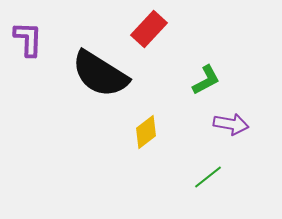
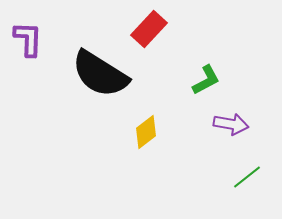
green line: moved 39 px right
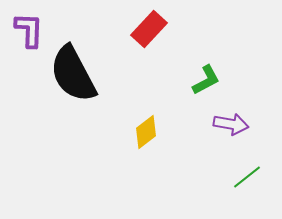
purple L-shape: moved 1 px right, 9 px up
black semicircle: moved 27 px left; rotated 30 degrees clockwise
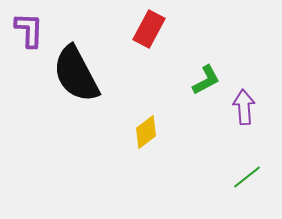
red rectangle: rotated 15 degrees counterclockwise
black semicircle: moved 3 px right
purple arrow: moved 13 px right, 17 px up; rotated 104 degrees counterclockwise
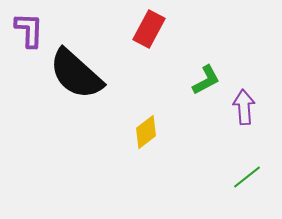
black semicircle: rotated 20 degrees counterclockwise
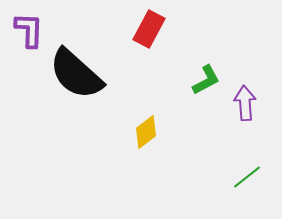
purple arrow: moved 1 px right, 4 px up
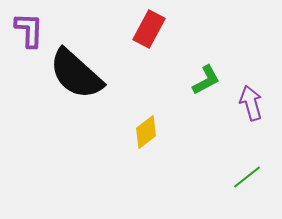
purple arrow: moved 6 px right; rotated 12 degrees counterclockwise
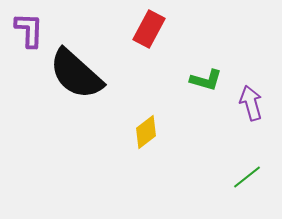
green L-shape: rotated 44 degrees clockwise
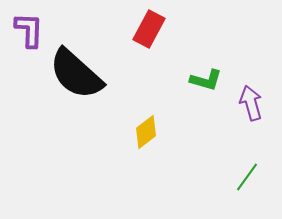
green line: rotated 16 degrees counterclockwise
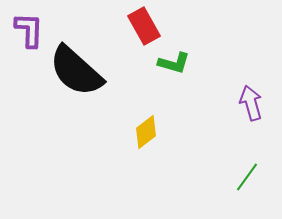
red rectangle: moved 5 px left, 3 px up; rotated 57 degrees counterclockwise
black semicircle: moved 3 px up
green L-shape: moved 32 px left, 17 px up
